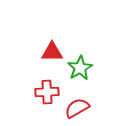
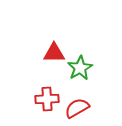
red triangle: moved 2 px right, 1 px down
red cross: moved 7 px down
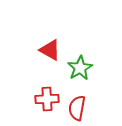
red triangle: moved 4 px left, 3 px up; rotated 30 degrees clockwise
red semicircle: rotated 50 degrees counterclockwise
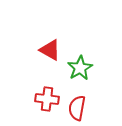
red cross: rotated 10 degrees clockwise
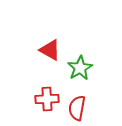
red cross: rotated 10 degrees counterclockwise
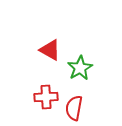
red cross: moved 1 px left, 2 px up
red semicircle: moved 3 px left
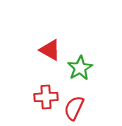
red semicircle: rotated 15 degrees clockwise
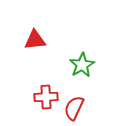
red triangle: moved 15 px left, 10 px up; rotated 35 degrees counterclockwise
green star: moved 2 px right, 3 px up
